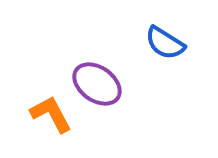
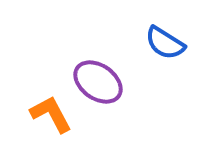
purple ellipse: moved 1 px right, 2 px up
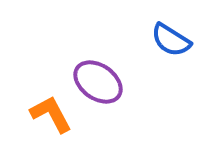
blue semicircle: moved 6 px right, 3 px up
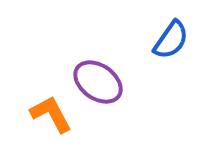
blue semicircle: rotated 87 degrees counterclockwise
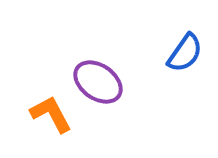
blue semicircle: moved 14 px right, 13 px down
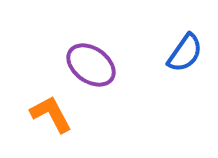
purple ellipse: moved 7 px left, 17 px up
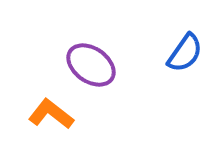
orange L-shape: rotated 24 degrees counterclockwise
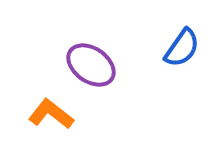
blue semicircle: moved 3 px left, 5 px up
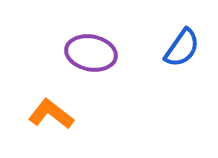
purple ellipse: moved 12 px up; rotated 24 degrees counterclockwise
